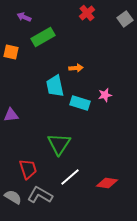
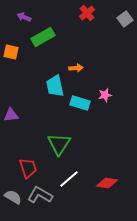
red trapezoid: moved 1 px up
white line: moved 1 px left, 2 px down
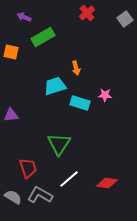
orange arrow: rotated 80 degrees clockwise
cyan trapezoid: rotated 85 degrees clockwise
pink star: rotated 16 degrees clockwise
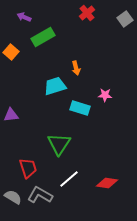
orange square: rotated 28 degrees clockwise
cyan rectangle: moved 5 px down
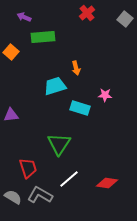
gray square: rotated 14 degrees counterclockwise
green rectangle: rotated 25 degrees clockwise
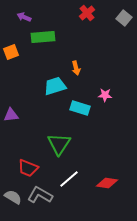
gray square: moved 1 px left, 1 px up
orange square: rotated 28 degrees clockwise
red trapezoid: rotated 130 degrees clockwise
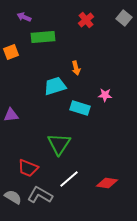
red cross: moved 1 px left, 7 px down
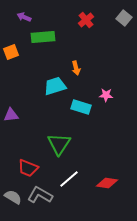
pink star: moved 1 px right
cyan rectangle: moved 1 px right, 1 px up
